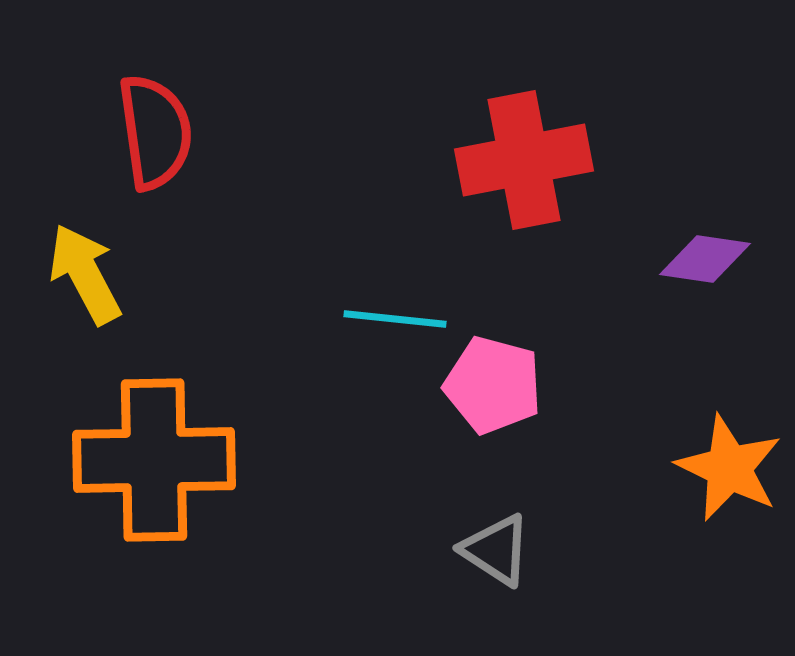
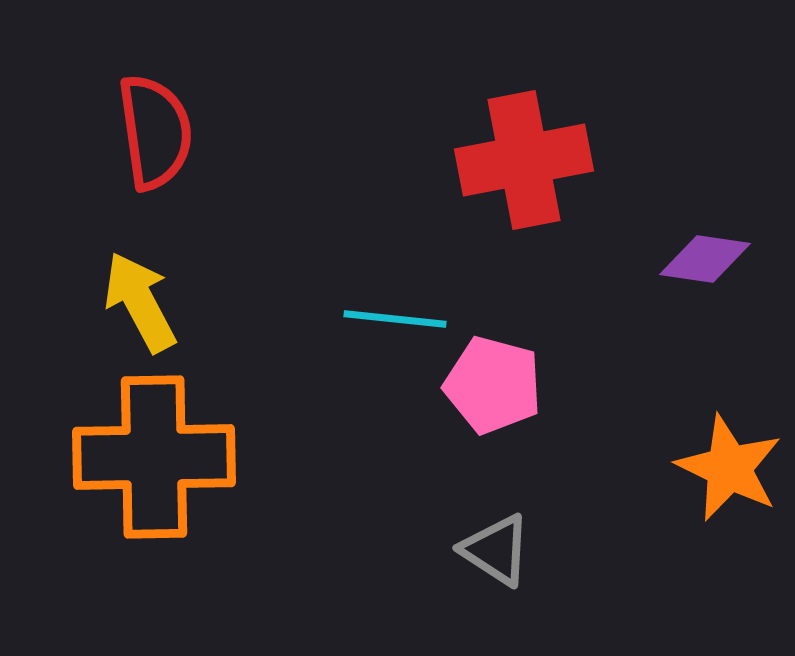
yellow arrow: moved 55 px right, 28 px down
orange cross: moved 3 px up
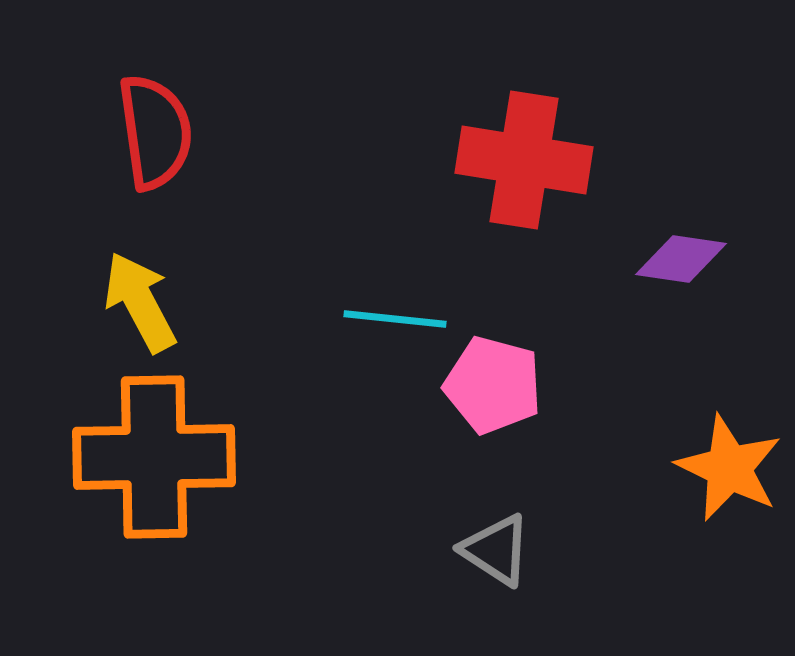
red cross: rotated 20 degrees clockwise
purple diamond: moved 24 px left
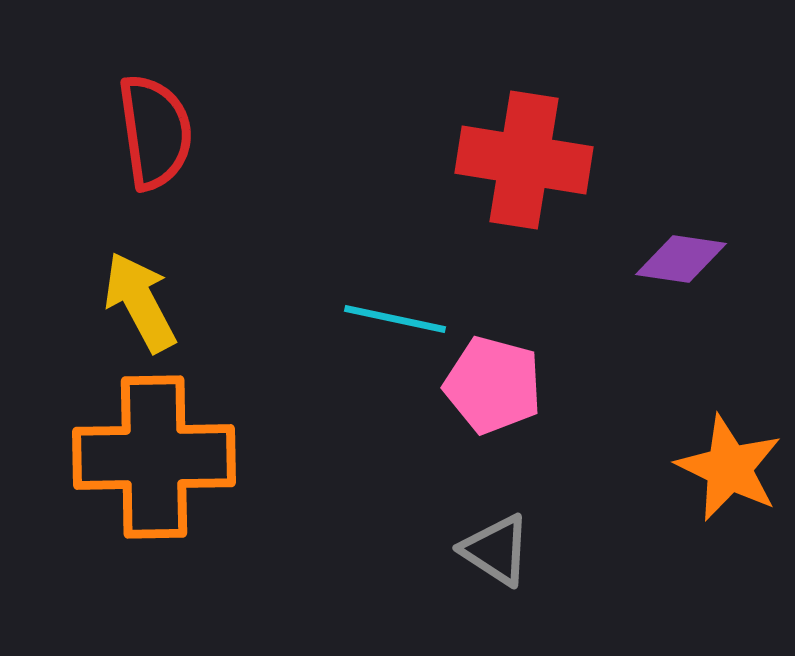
cyan line: rotated 6 degrees clockwise
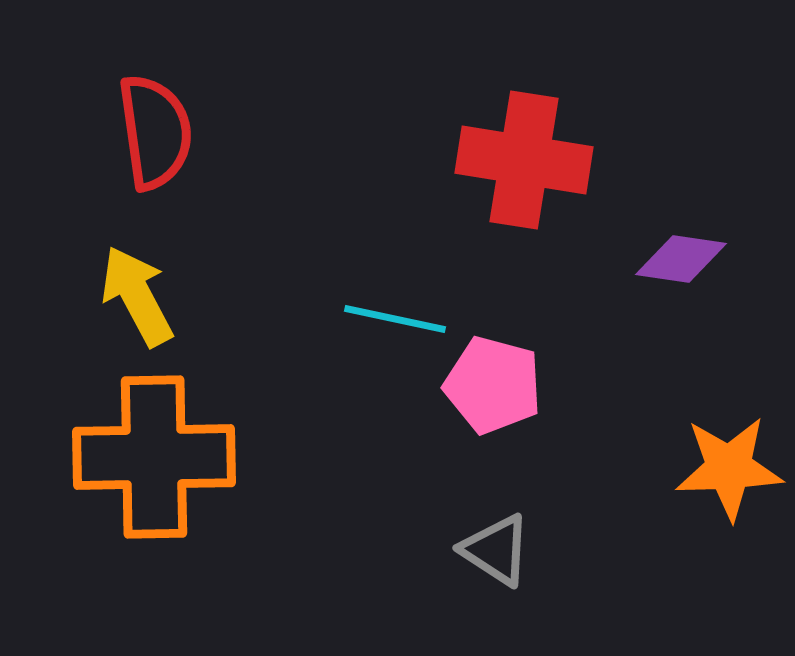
yellow arrow: moved 3 px left, 6 px up
orange star: rotated 28 degrees counterclockwise
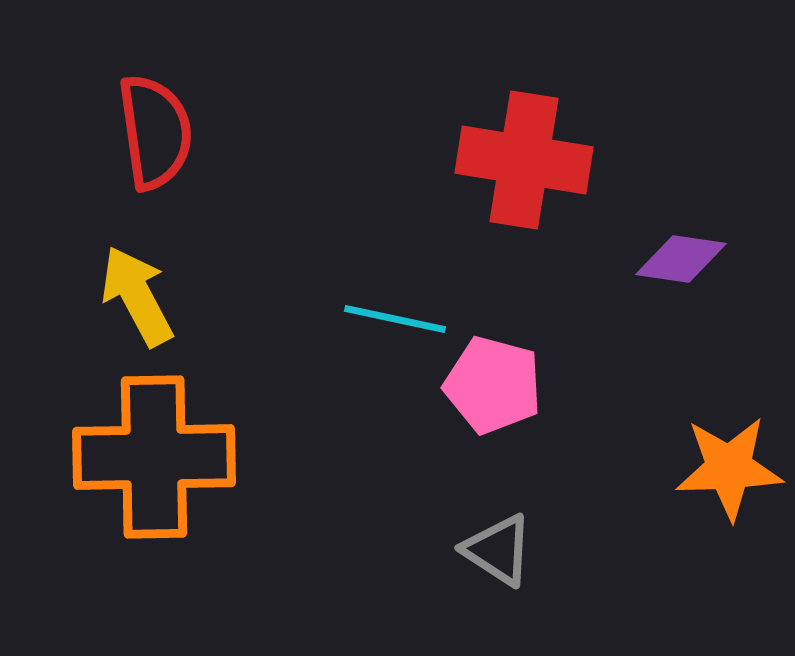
gray triangle: moved 2 px right
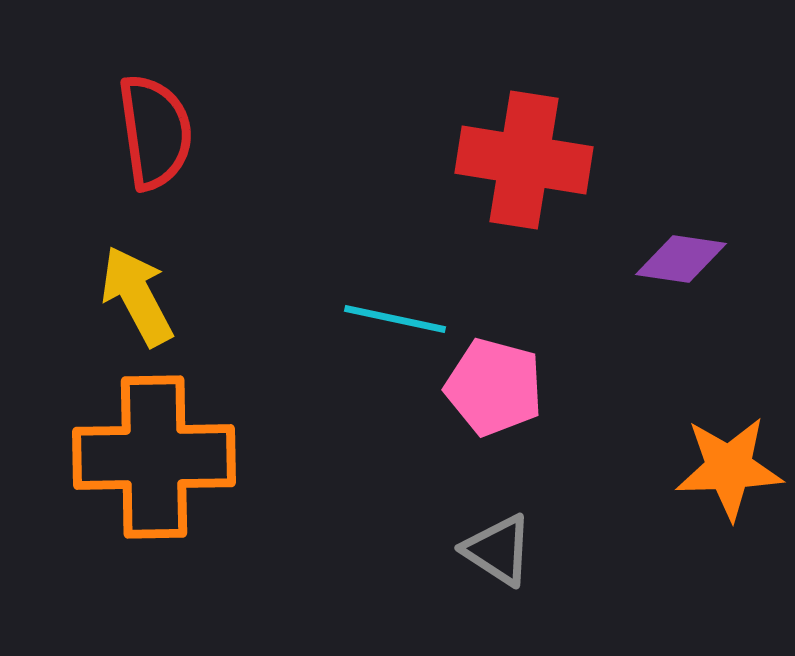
pink pentagon: moved 1 px right, 2 px down
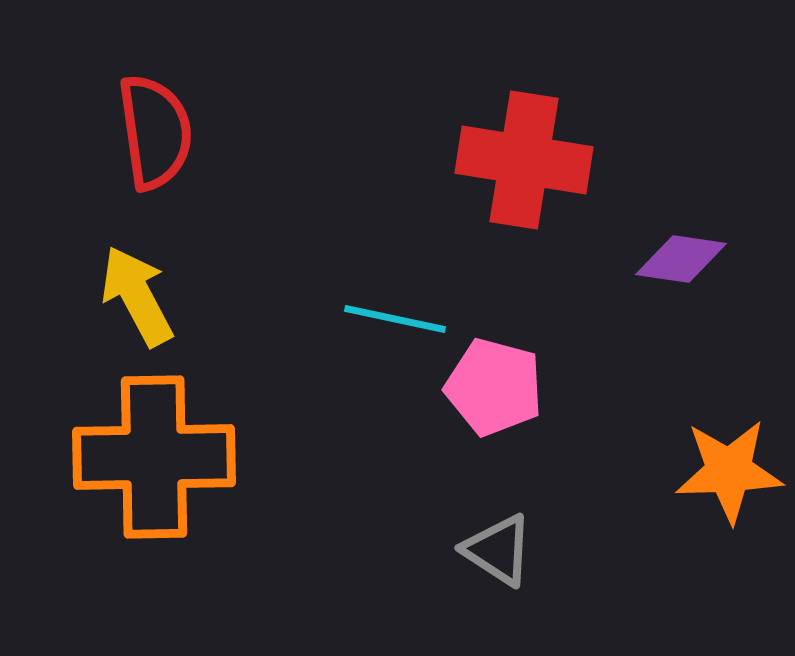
orange star: moved 3 px down
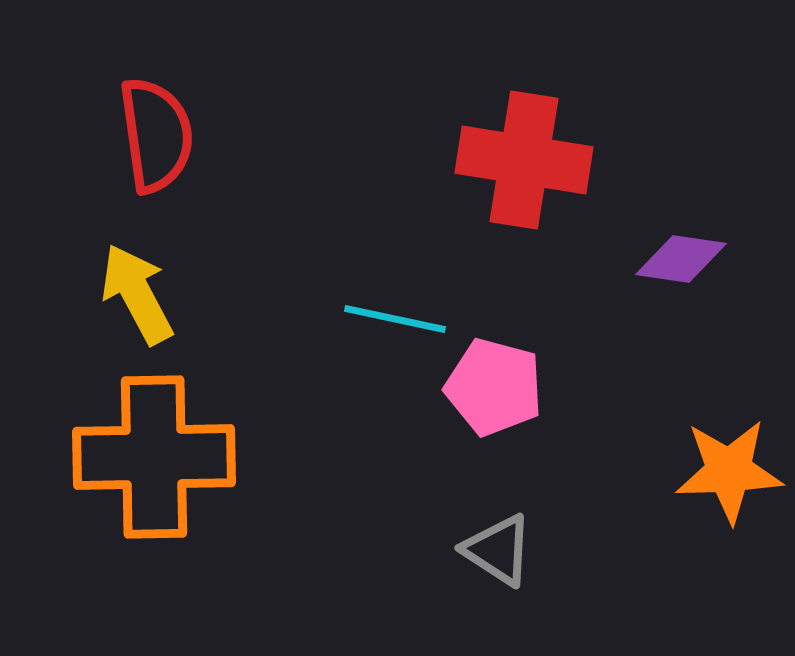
red semicircle: moved 1 px right, 3 px down
yellow arrow: moved 2 px up
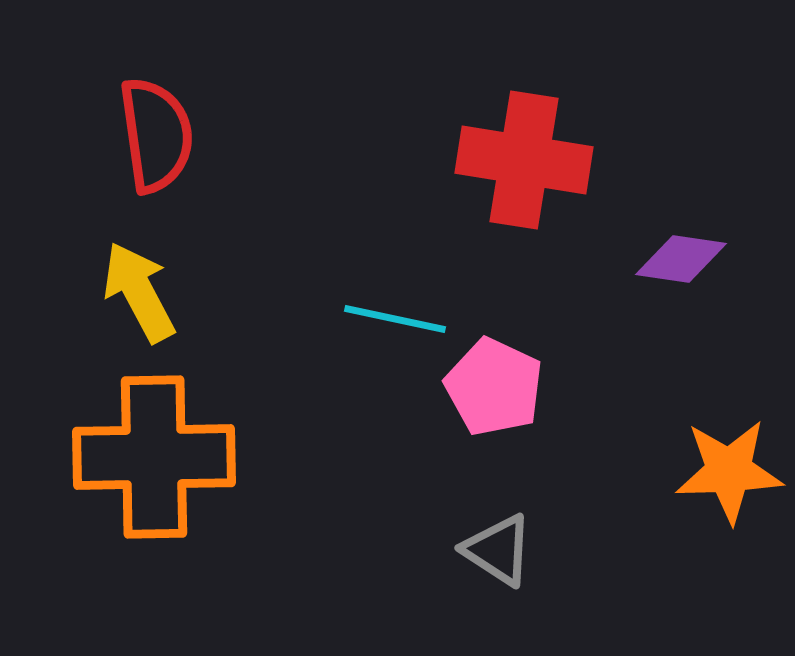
yellow arrow: moved 2 px right, 2 px up
pink pentagon: rotated 10 degrees clockwise
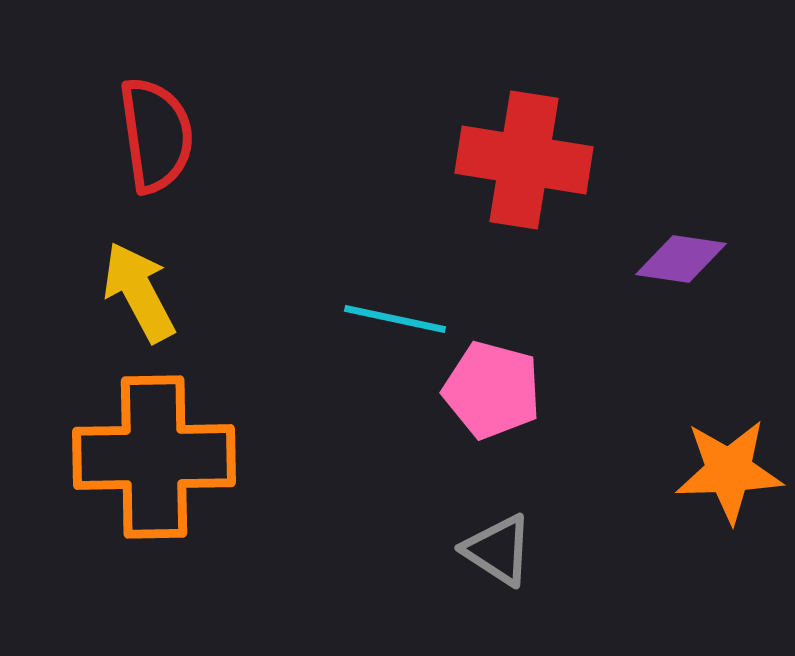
pink pentagon: moved 2 px left, 3 px down; rotated 10 degrees counterclockwise
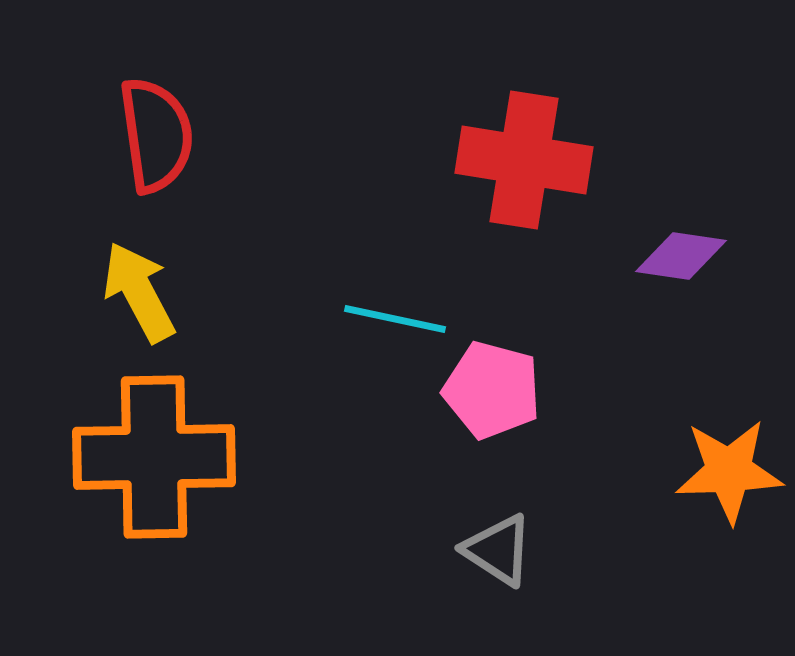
purple diamond: moved 3 px up
